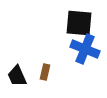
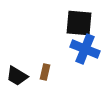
black trapezoid: rotated 35 degrees counterclockwise
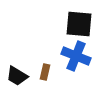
black square: moved 1 px down
blue cross: moved 9 px left, 7 px down
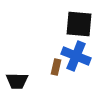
brown rectangle: moved 11 px right, 5 px up
black trapezoid: moved 5 px down; rotated 30 degrees counterclockwise
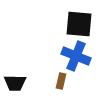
brown rectangle: moved 5 px right, 14 px down
black trapezoid: moved 2 px left, 2 px down
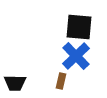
black square: moved 3 px down
blue cross: rotated 24 degrees clockwise
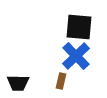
black trapezoid: moved 3 px right
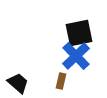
black square: moved 6 px down; rotated 16 degrees counterclockwise
black trapezoid: rotated 140 degrees counterclockwise
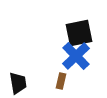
black trapezoid: rotated 40 degrees clockwise
